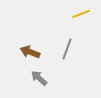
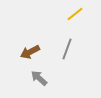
yellow line: moved 6 px left; rotated 18 degrees counterclockwise
brown arrow: rotated 48 degrees counterclockwise
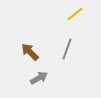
brown arrow: rotated 72 degrees clockwise
gray arrow: rotated 108 degrees clockwise
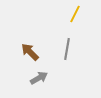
yellow line: rotated 24 degrees counterclockwise
gray line: rotated 10 degrees counterclockwise
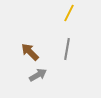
yellow line: moved 6 px left, 1 px up
gray arrow: moved 1 px left, 3 px up
